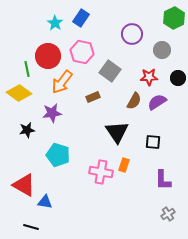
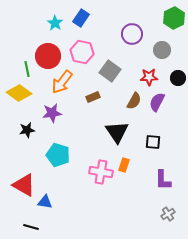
purple semicircle: rotated 30 degrees counterclockwise
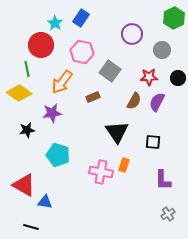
red circle: moved 7 px left, 11 px up
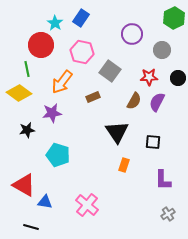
pink cross: moved 14 px left, 33 px down; rotated 30 degrees clockwise
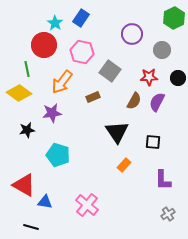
red circle: moved 3 px right
orange rectangle: rotated 24 degrees clockwise
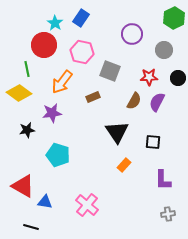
gray circle: moved 2 px right
gray square: rotated 15 degrees counterclockwise
red triangle: moved 1 px left, 1 px down
gray cross: rotated 24 degrees clockwise
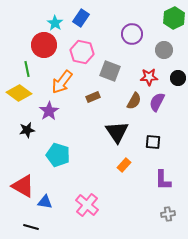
purple star: moved 3 px left, 2 px up; rotated 24 degrees counterclockwise
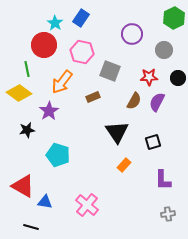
black square: rotated 21 degrees counterclockwise
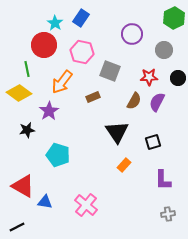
pink cross: moved 1 px left
black line: moved 14 px left; rotated 42 degrees counterclockwise
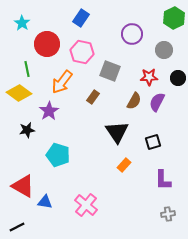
cyan star: moved 33 px left
red circle: moved 3 px right, 1 px up
brown rectangle: rotated 32 degrees counterclockwise
